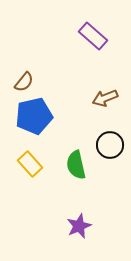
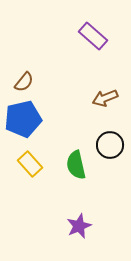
blue pentagon: moved 11 px left, 3 px down
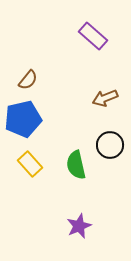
brown semicircle: moved 4 px right, 2 px up
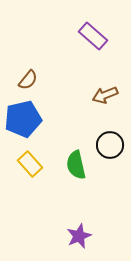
brown arrow: moved 3 px up
purple star: moved 10 px down
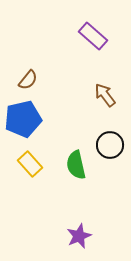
brown arrow: rotated 75 degrees clockwise
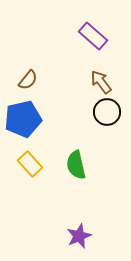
brown arrow: moved 4 px left, 13 px up
black circle: moved 3 px left, 33 px up
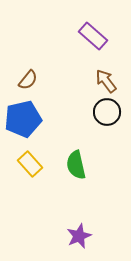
brown arrow: moved 5 px right, 1 px up
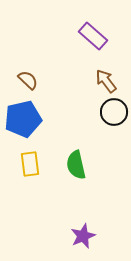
brown semicircle: rotated 85 degrees counterclockwise
black circle: moved 7 px right
yellow rectangle: rotated 35 degrees clockwise
purple star: moved 4 px right
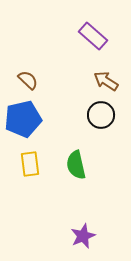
brown arrow: rotated 20 degrees counterclockwise
black circle: moved 13 px left, 3 px down
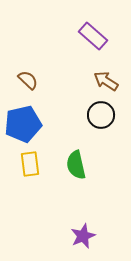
blue pentagon: moved 5 px down
